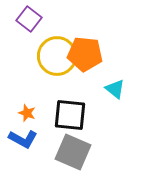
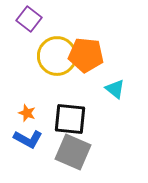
orange pentagon: moved 1 px right, 1 px down
black square: moved 4 px down
blue L-shape: moved 5 px right
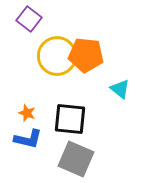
cyan triangle: moved 5 px right
blue L-shape: rotated 16 degrees counterclockwise
gray square: moved 3 px right, 7 px down
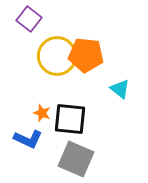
orange star: moved 15 px right
blue L-shape: rotated 12 degrees clockwise
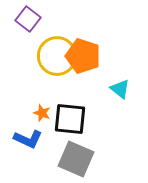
purple square: moved 1 px left
orange pentagon: moved 3 px left, 1 px down; rotated 12 degrees clockwise
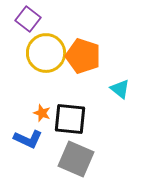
yellow circle: moved 11 px left, 3 px up
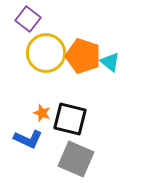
cyan triangle: moved 10 px left, 27 px up
black square: rotated 8 degrees clockwise
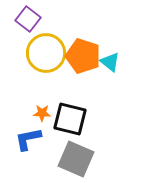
orange star: rotated 18 degrees counterclockwise
blue L-shape: rotated 144 degrees clockwise
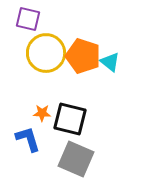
purple square: rotated 25 degrees counterclockwise
blue L-shape: rotated 84 degrees clockwise
